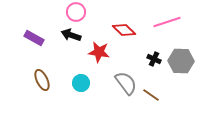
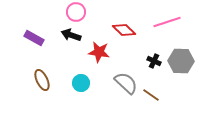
black cross: moved 2 px down
gray semicircle: rotated 10 degrees counterclockwise
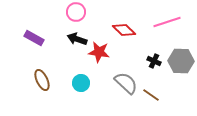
black arrow: moved 6 px right, 4 px down
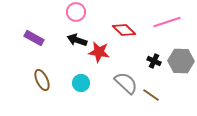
black arrow: moved 1 px down
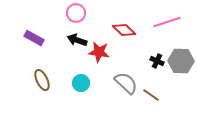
pink circle: moved 1 px down
black cross: moved 3 px right
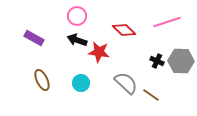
pink circle: moved 1 px right, 3 px down
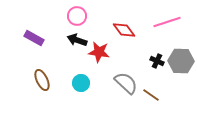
red diamond: rotated 10 degrees clockwise
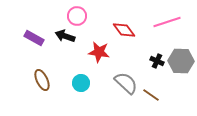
black arrow: moved 12 px left, 4 px up
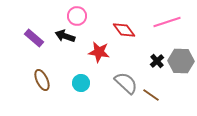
purple rectangle: rotated 12 degrees clockwise
black cross: rotated 24 degrees clockwise
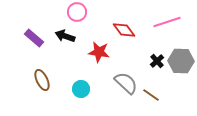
pink circle: moved 4 px up
cyan circle: moved 6 px down
